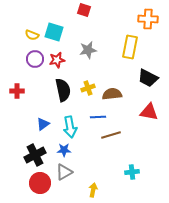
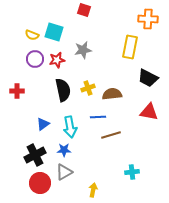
gray star: moved 5 px left
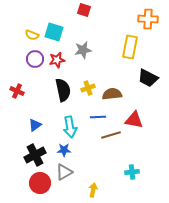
red cross: rotated 24 degrees clockwise
red triangle: moved 15 px left, 8 px down
blue triangle: moved 8 px left, 1 px down
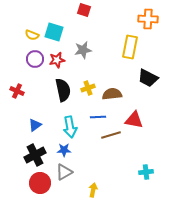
cyan cross: moved 14 px right
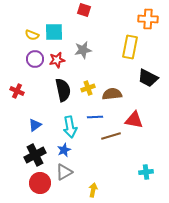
cyan square: rotated 18 degrees counterclockwise
blue line: moved 3 px left
brown line: moved 1 px down
blue star: rotated 24 degrees counterclockwise
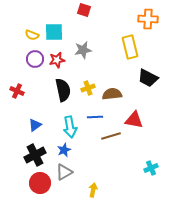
yellow rectangle: rotated 25 degrees counterclockwise
cyan cross: moved 5 px right, 4 px up; rotated 16 degrees counterclockwise
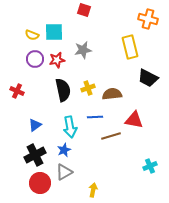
orange cross: rotated 12 degrees clockwise
cyan cross: moved 1 px left, 2 px up
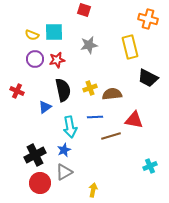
gray star: moved 6 px right, 5 px up
yellow cross: moved 2 px right
blue triangle: moved 10 px right, 18 px up
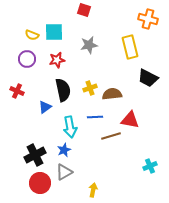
purple circle: moved 8 px left
red triangle: moved 4 px left
